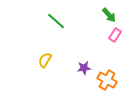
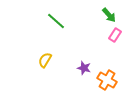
purple star: rotated 24 degrees clockwise
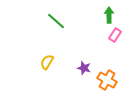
green arrow: rotated 140 degrees counterclockwise
yellow semicircle: moved 2 px right, 2 px down
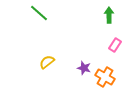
green line: moved 17 px left, 8 px up
pink rectangle: moved 10 px down
yellow semicircle: rotated 21 degrees clockwise
orange cross: moved 2 px left, 3 px up
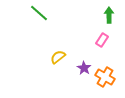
pink rectangle: moved 13 px left, 5 px up
yellow semicircle: moved 11 px right, 5 px up
purple star: rotated 16 degrees clockwise
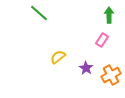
purple star: moved 2 px right
orange cross: moved 6 px right, 2 px up; rotated 30 degrees clockwise
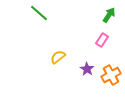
green arrow: rotated 35 degrees clockwise
purple star: moved 1 px right, 1 px down
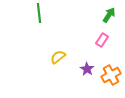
green line: rotated 42 degrees clockwise
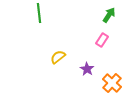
orange cross: moved 1 px right, 8 px down; rotated 18 degrees counterclockwise
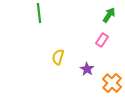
yellow semicircle: rotated 35 degrees counterclockwise
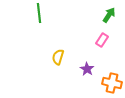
orange cross: rotated 30 degrees counterclockwise
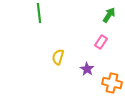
pink rectangle: moved 1 px left, 2 px down
